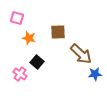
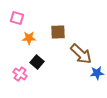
orange star: rotated 16 degrees counterclockwise
blue star: moved 2 px right, 1 px up
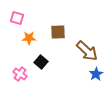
brown arrow: moved 6 px right, 3 px up
black square: moved 4 px right
blue star: moved 1 px left, 1 px down; rotated 24 degrees counterclockwise
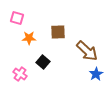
black square: moved 2 px right
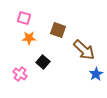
pink square: moved 7 px right
brown square: moved 2 px up; rotated 21 degrees clockwise
brown arrow: moved 3 px left, 1 px up
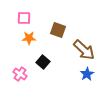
pink square: rotated 16 degrees counterclockwise
blue star: moved 9 px left
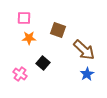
black square: moved 1 px down
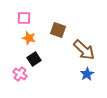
orange star: rotated 16 degrees clockwise
black square: moved 9 px left, 4 px up; rotated 16 degrees clockwise
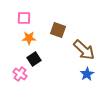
orange star: rotated 16 degrees counterclockwise
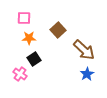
brown square: rotated 28 degrees clockwise
